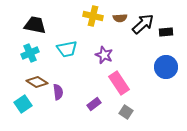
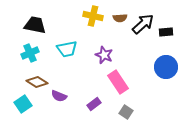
pink rectangle: moved 1 px left, 1 px up
purple semicircle: moved 1 px right, 4 px down; rotated 119 degrees clockwise
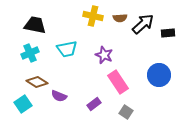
black rectangle: moved 2 px right, 1 px down
blue circle: moved 7 px left, 8 px down
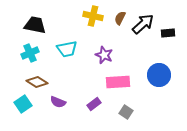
brown semicircle: rotated 120 degrees clockwise
pink rectangle: rotated 60 degrees counterclockwise
purple semicircle: moved 1 px left, 6 px down
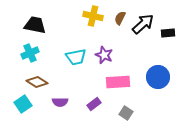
cyan trapezoid: moved 9 px right, 8 px down
blue circle: moved 1 px left, 2 px down
purple semicircle: moved 2 px right; rotated 21 degrees counterclockwise
gray square: moved 1 px down
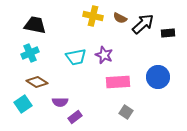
brown semicircle: rotated 88 degrees counterclockwise
purple rectangle: moved 19 px left, 13 px down
gray square: moved 1 px up
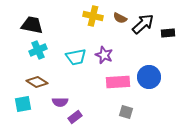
black trapezoid: moved 3 px left
cyan cross: moved 8 px right, 3 px up
blue circle: moved 9 px left
cyan square: rotated 24 degrees clockwise
gray square: rotated 16 degrees counterclockwise
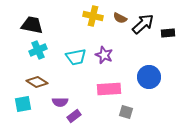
pink rectangle: moved 9 px left, 7 px down
purple rectangle: moved 1 px left, 1 px up
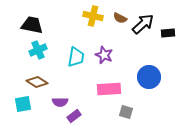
cyan trapezoid: rotated 70 degrees counterclockwise
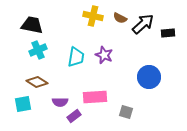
pink rectangle: moved 14 px left, 8 px down
